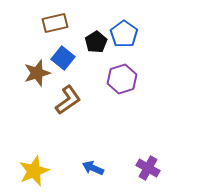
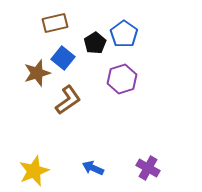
black pentagon: moved 1 px left, 1 px down
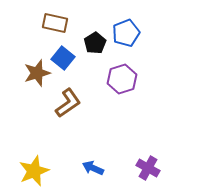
brown rectangle: rotated 25 degrees clockwise
blue pentagon: moved 2 px right, 1 px up; rotated 16 degrees clockwise
brown L-shape: moved 3 px down
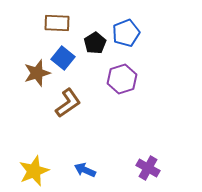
brown rectangle: moved 2 px right; rotated 10 degrees counterclockwise
blue arrow: moved 8 px left, 2 px down
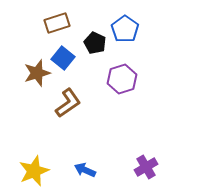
brown rectangle: rotated 20 degrees counterclockwise
blue pentagon: moved 1 px left, 4 px up; rotated 16 degrees counterclockwise
black pentagon: rotated 15 degrees counterclockwise
purple cross: moved 2 px left, 1 px up; rotated 30 degrees clockwise
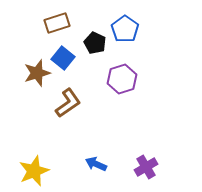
blue arrow: moved 11 px right, 6 px up
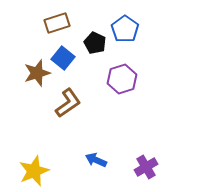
blue arrow: moved 4 px up
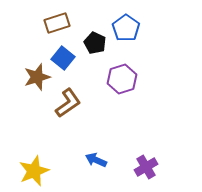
blue pentagon: moved 1 px right, 1 px up
brown star: moved 4 px down
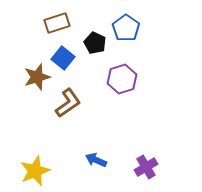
yellow star: moved 1 px right
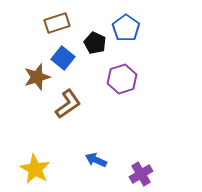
brown L-shape: moved 1 px down
purple cross: moved 5 px left, 7 px down
yellow star: moved 2 px up; rotated 20 degrees counterclockwise
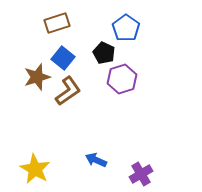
black pentagon: moved 9 px right, 10 px down
brown L-shape: moved 13 px up
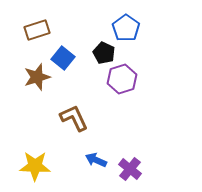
brown rectangle: moved 20 px left, 7 px down
brown L-shape: moved 6 px right, 27 px down; rotated 80 degrees counterclockwise
yellow star: moved 3 px up; rotated 28 degrees counterclockwise
purple cross: moved 11 px left, 5 px up; rotated 20 degrees counterclockwise
